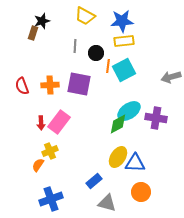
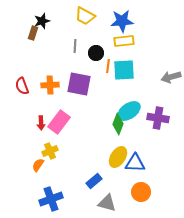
cyan square: rotated 25 degrees clockwise
purple cross: moved 2 px right
green diamond: rotated 40 degrees counterclockwise
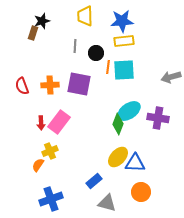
yellow trapezoid: rotated 60 degrees clockwise
orange line: moved 1 px down
yellow ellipse: rotated 10 degrees clockwise
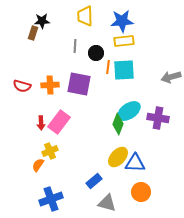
black star: rotated 14 degrees clockwise
red semicircle: rotated 54 degrees counterclockwise
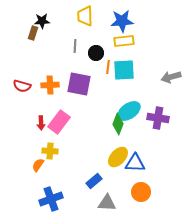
yellow cross: rotated 28 degrees clockwise
gray triangle: rotated 12 degrees counterclockwise
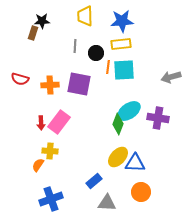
yellow rectangle: moved 3 px left, 3 px down
red semicircle: moved 2 px left, 7 px up
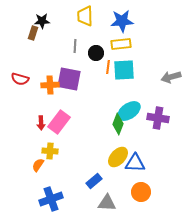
purple square: moved 10 px left, 5 px up
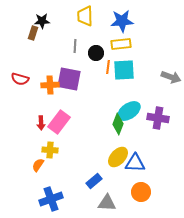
gray arrow: rotated 144 degrees counterclockwise
yellow cross: moved 1 px up
